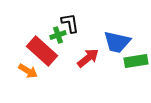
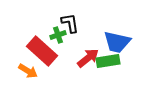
green rectangle: moved 28 px left
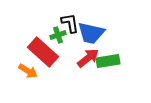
blue trapezoid: moved 26 px left, 9 px up
red rectangle: moved 1 px right, 1 px down
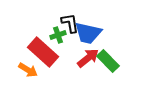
blue trapezoid: moved 3 px left
green rectangle: rotated 55 degrees clockwise
orange arrow: moved 1 px up
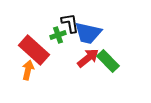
red rectangle: moved 9 px left, 2 px up
orange arrow: rotated 108 degrees counterclockwise
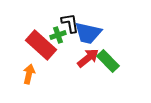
red rectangle: moved 7 px right, 5 px up
orange arrow: moved 1 px right, 4 px down
